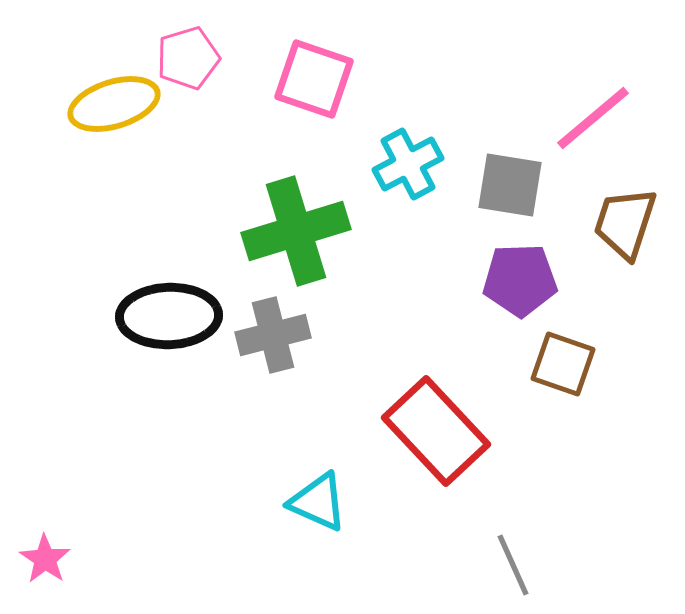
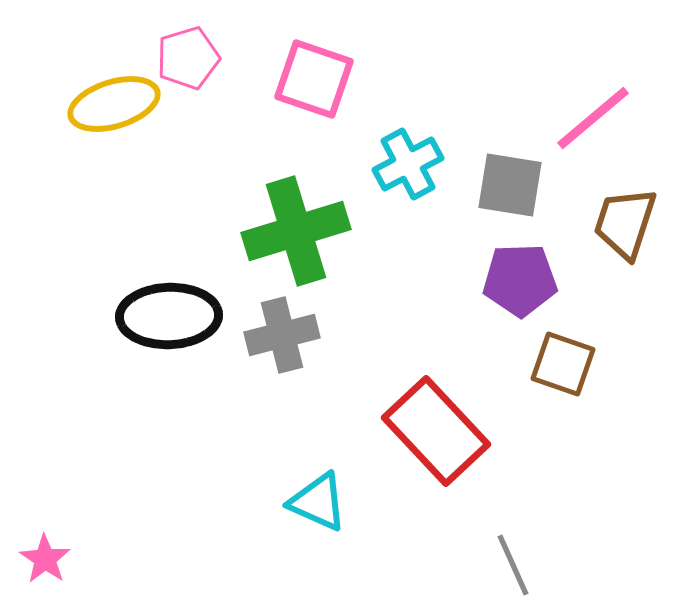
gray cross: moved 9 px right
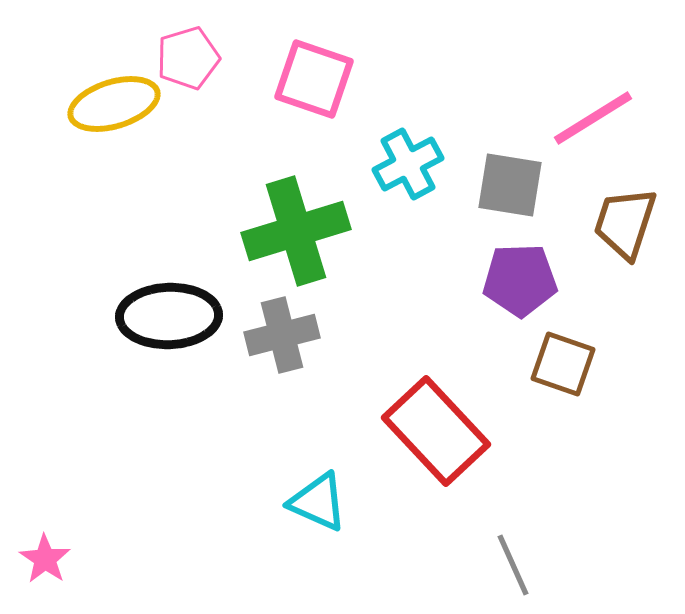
pink line: rotated 8 degrees clockwise
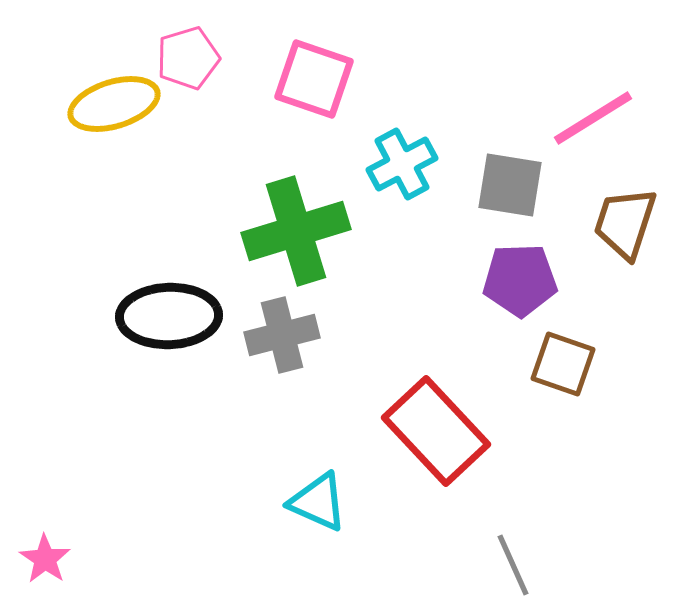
cyan cross: moved 6 px left
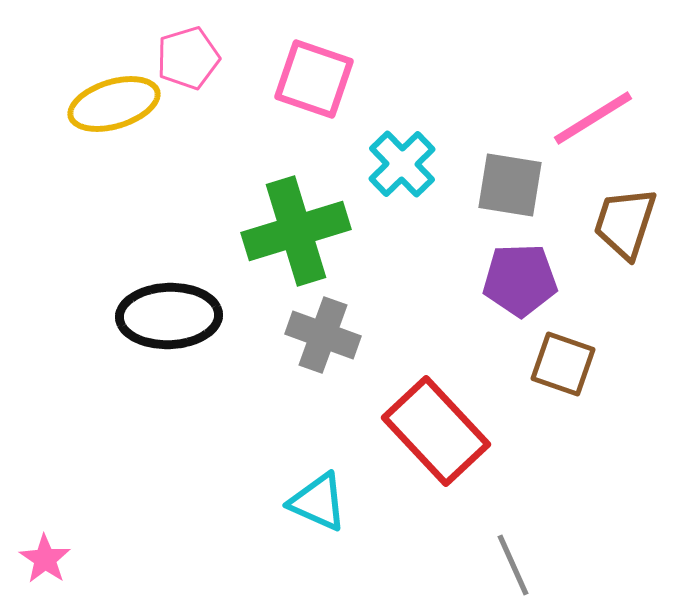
cyan cross: rotated 16 degrees counterclockwise
gray cross: moved 41 px right; rotated 34 degrees clockwise
